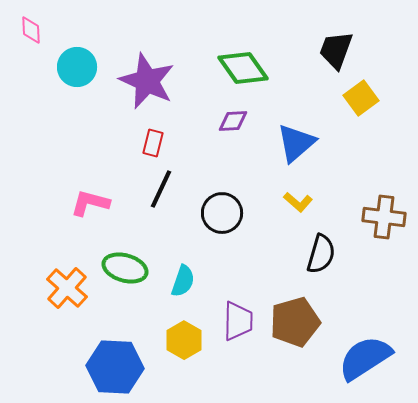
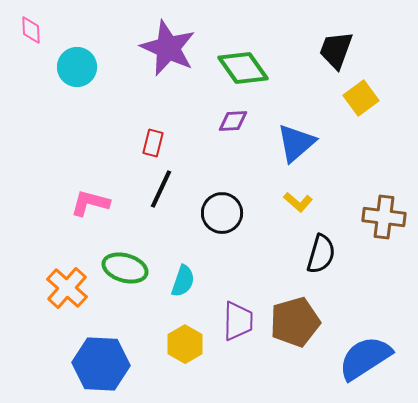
purple star: moved 21 px right, 33 px up
yellow hexagon: moved 1 px right, 4 px down
blue hexagon: moved 14 px left, 3 px up
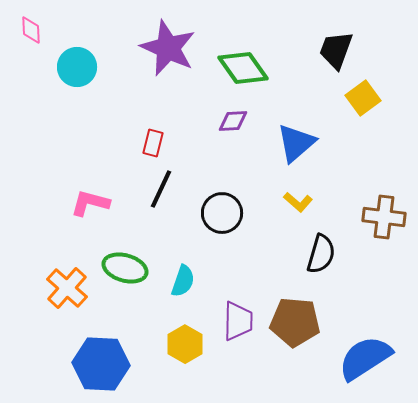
yellow square: moved 2 px right
brown pentagon: rotated 21 degrees clockwise
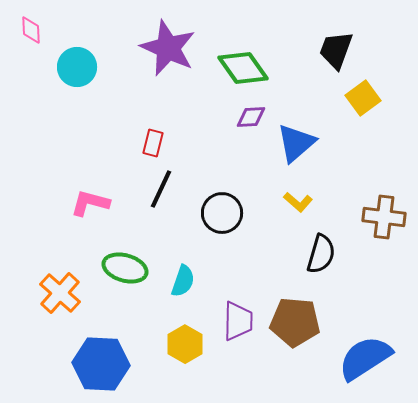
purple diamond: moved 18 px right, 4 px up
orange cross: moved 7 px left, 5 px down
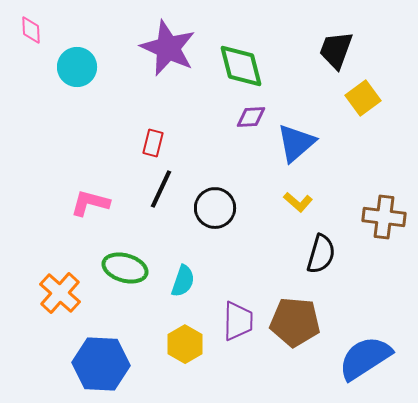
green diamond: moved 2 px left, 2 px up; rotated 21 degrees clockwise
black circle: moved 7 px left, 5 px up
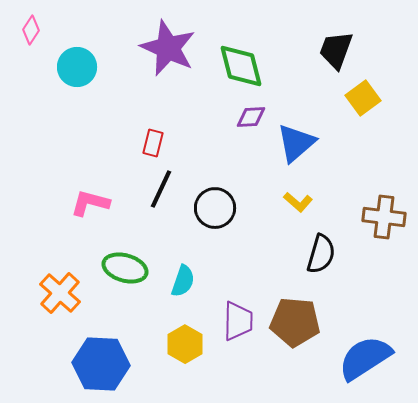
pink diamond: rotated 36 degrees clockwise
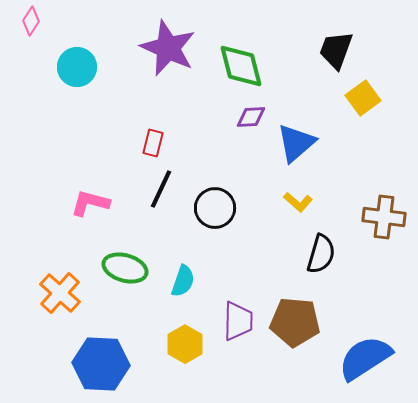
pink diamond: moved 9 px up
